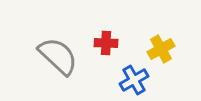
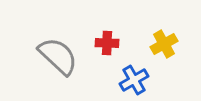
red cross: moved 1 px right
yellow cross: moved 3 px right, 5 px up
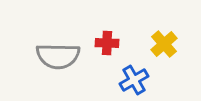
yellow cross: rotated 12 degrees counterclockwise
gray semicircle: rotated 138 degrees clockwise
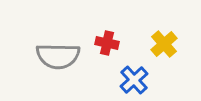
red cross: rotated 10 degrees clockwise
blue cross: rotated 12 degrees counterclockwise
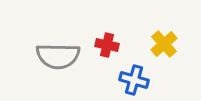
red cross: moved 2 px down
blue cross: rotated 32 degrees counterclockwise
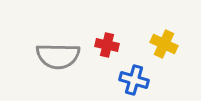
yellow cross: rotated 24 degrees counterclockwise
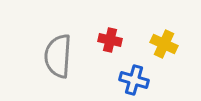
red cross: moved 3 px right, 5 px up
gray semicircle: rotated 93 degrees clockwise
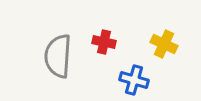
red cross: moved 6 px left, 2 px down
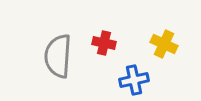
red cross: moved 1 px down
blue cross: rotated 28 degrees counterclockwise
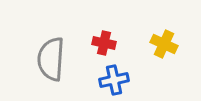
gray semicircle: moved 7 px left, 3 px down
blue cross: moved 20 px left
